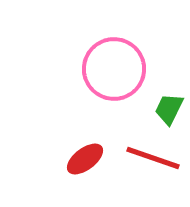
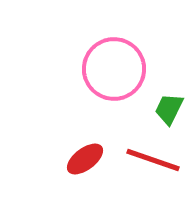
red line: moved 2 px down
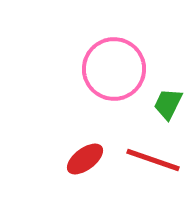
green trapezoid: moved 1 px left, 5 px up
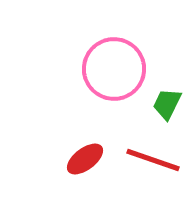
green trapezoid: moved 1 px left
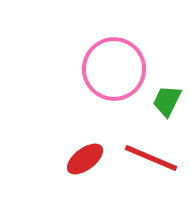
green trapezoid: moved 3 px up
red line: moved 2 px left, 2 px up; rotated 4 degrees clockwise
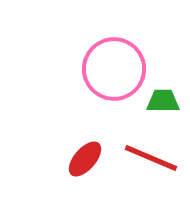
green trapezoid: moved 4 px left; rotated 64 degrees clockwise
red ellipse: rotated 12 degrees counterclockwise
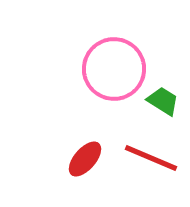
green trapezoid: rotated 32 degrees clockwise
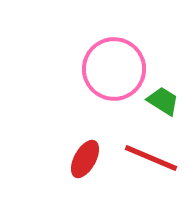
red ellipse: rotated 12 degrees counterclockwise
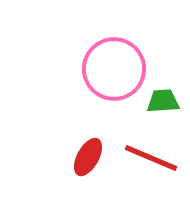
green trapezoid: rotated 36 degrees counterclockwise
red ellipse: moved 3 px right, 2 px up
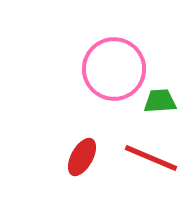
green trapezoid: moved 3 px left
red ellipse: moved 6 px left
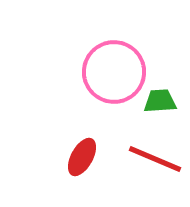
pink circle: moved 3 px down
red line: moved 4 px right, 1 px down
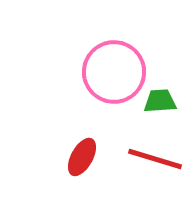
red line: rotated 6 degrees counterclockwise
